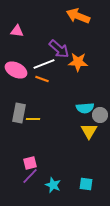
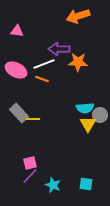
orange arrow: rotated 40 degrees counterclockwise
purple arrow: rotated 140 degrees clockwise
gray rectangle: rotated 54 degrees counterclockwise
yellow triangle: moved 1 px left, 7 px up
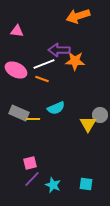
purple arrow: moved 1 px down
orange star: moved 3 px left, 1 px up
cyan semicircle: moved 29 px left; rotated 18 degrees counterclockwise
gray rectangle: rotated 24 degrees counterclockwise
purple line: moved 2 px right, 3 px down
